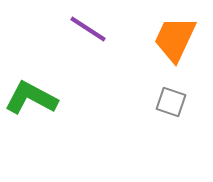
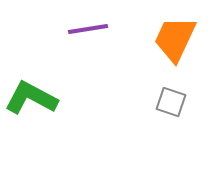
purple line: rotated 42 degrees counterclockwise
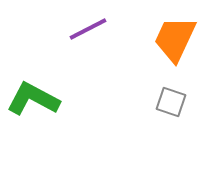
purple line: rotated 18 degrees counterclockwise
green L-shape: moved 2 px right, 1 px down
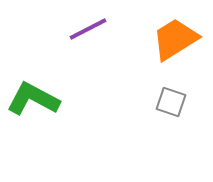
orange trapezoid: rotated 33 degrees clockwise
